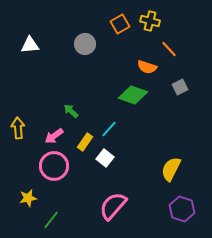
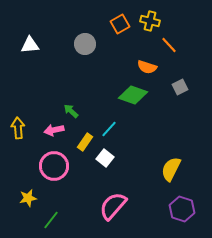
orange line: moved 4 px up
pink arrow: moved 6 px up; rotated 24 degrees clockwise
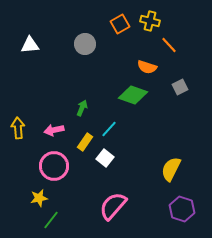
green arrow: moved 11 px right, 3 px up; rotated 70 degrees clockwise
yellow star: moved 11 px right
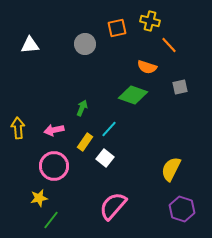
orange square: moved 3 px left, 4 px down; rotated 18 degrees clockwise
gray square: rotated 14 degrees clockwise
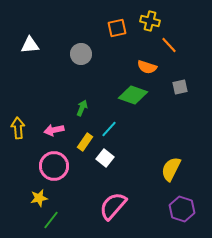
gray circle: moved 4 px left, 10 px down
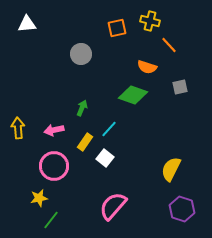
white triangle: moved 3 px left, 21 px up
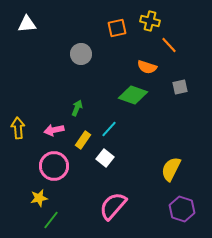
green arrow: moved 5 px left
yellow rectangle: moved 2 px left, 2 px up
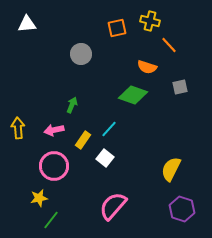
green arrow: moved 5 px left, 3 px up
